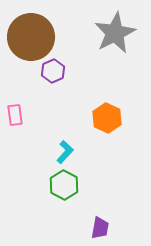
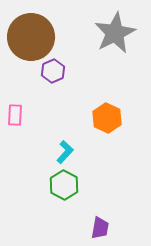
pink rectangle: rotated 10 degrees clockwise
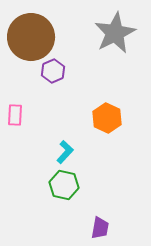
green hexagon: rotated 16 degrees counterclockwise
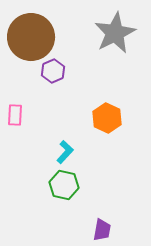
purple trapezoid: moved 2 px right, 2 px down
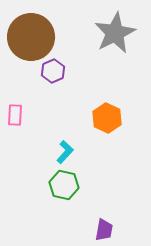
purple trapezoid: moved 2 px right
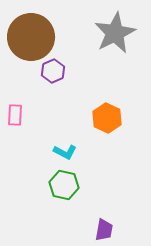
cyan L-shape: rotated 75 degrees clockwise
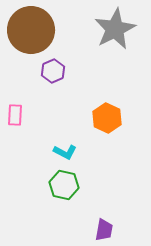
gray star: moved 4 px up
brown circle: moved 7 px up
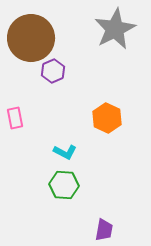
brown circle: moved 8 px down
pink rectangle: moved 3 px down; rotated 15 degrees counterclockwise
green hexagon: rotated 8 degrees counterclockwise
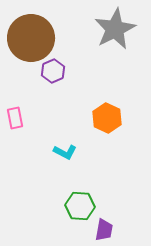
green hexagon: moved 16 px right, 21 px down
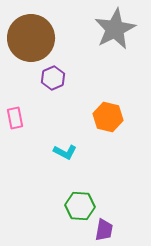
purple hexagon: moved 7 px down
orange hexagon: moved 1 px right, 1 px up; rotated 12 degrees counterclockwise
